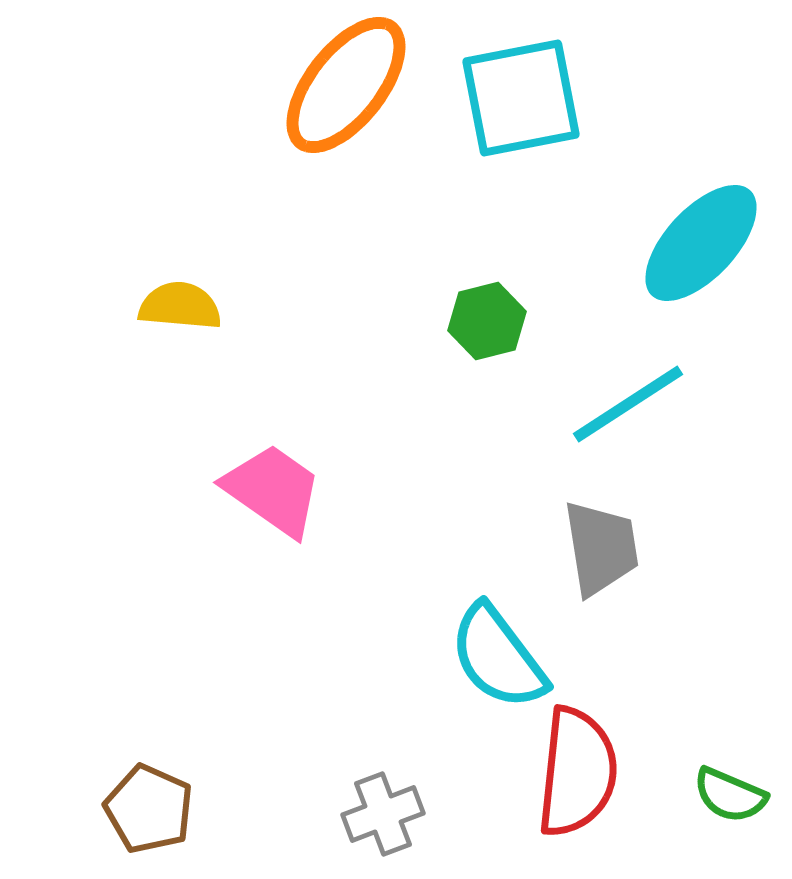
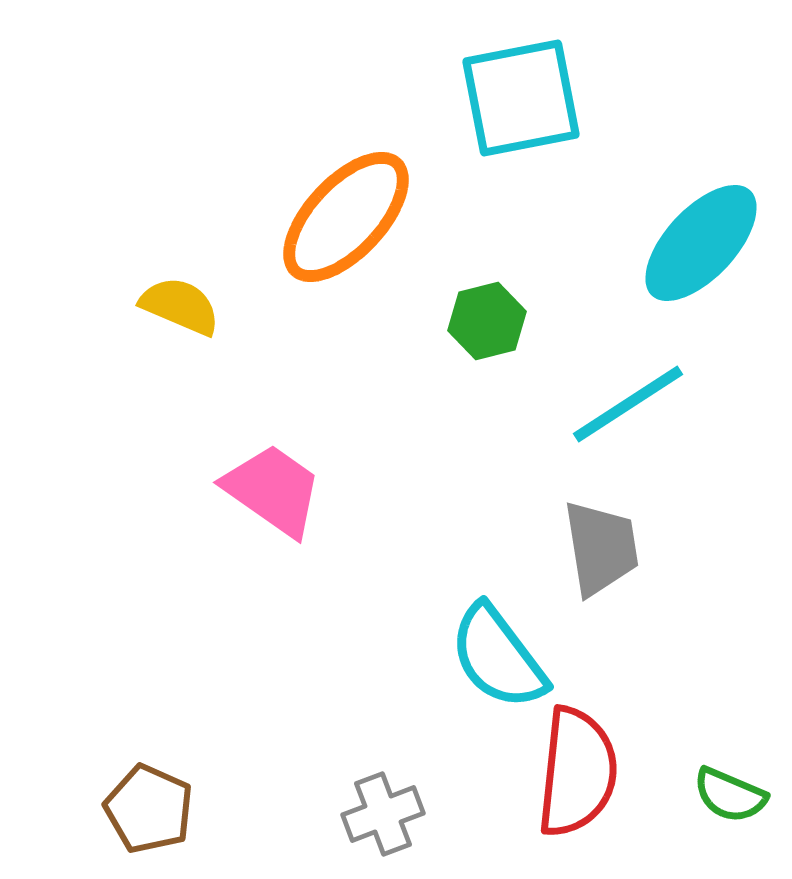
orange ellipse: moved 132 px down; rotated 5 degrees clockwise
yellow semicircle: rotated 18 degrees clockwise
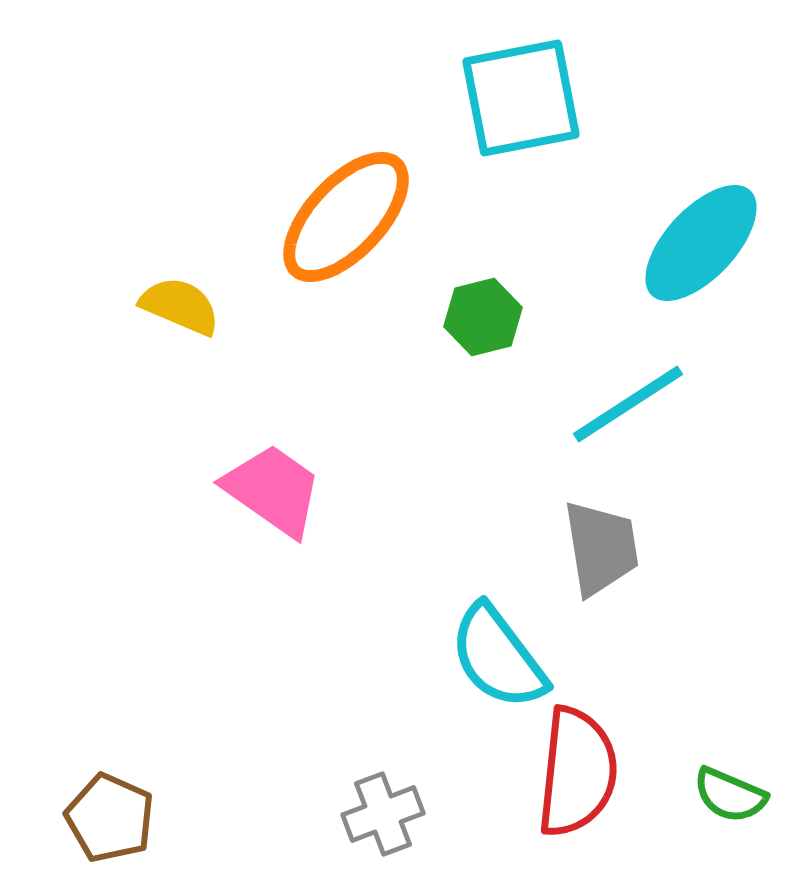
green hexagon: moved 4 px left, 4 px up
brown pentagon: moved 39 px left, 9 px down
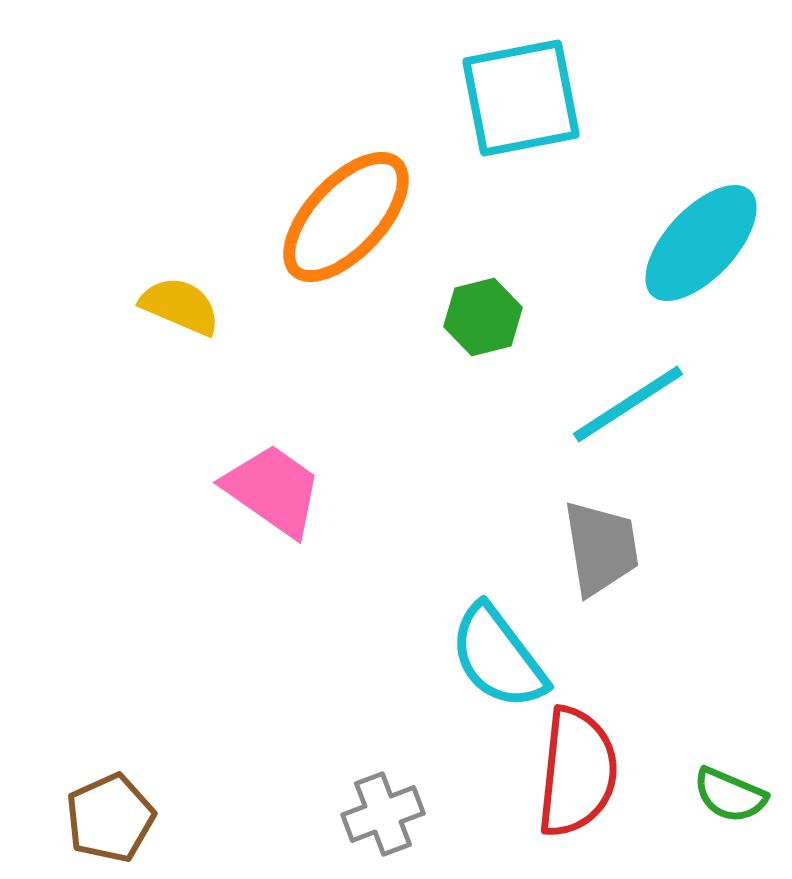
brown pentagon: rotated 24 degrees clockwise
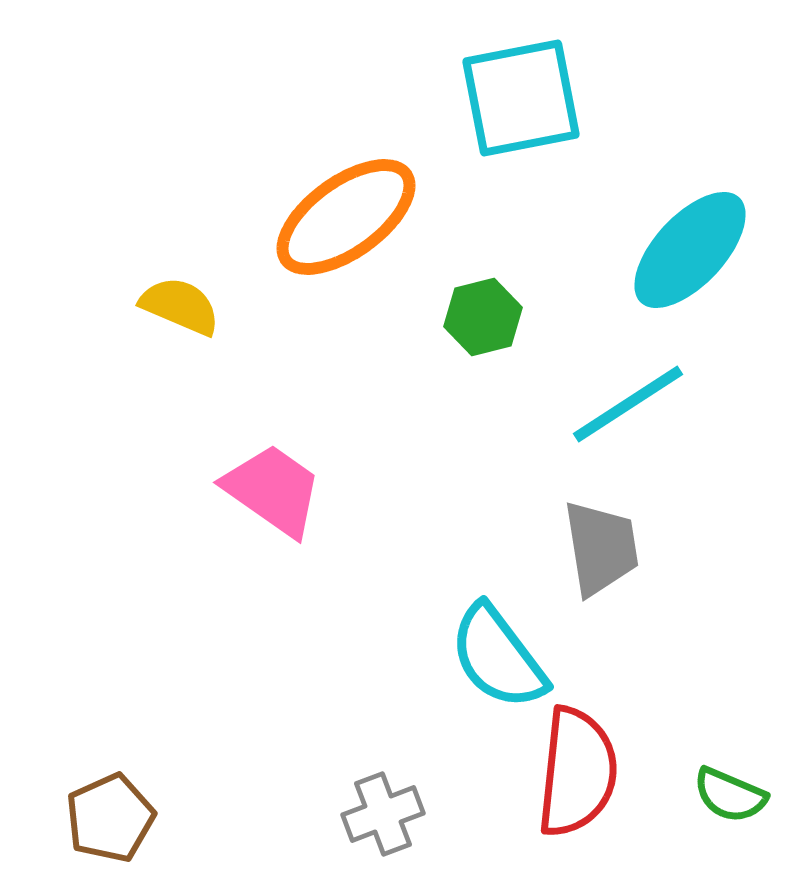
orange ellipse: rotated 11 degrees clockwise
cyan ellipse: moved 11 px left, 7 px down
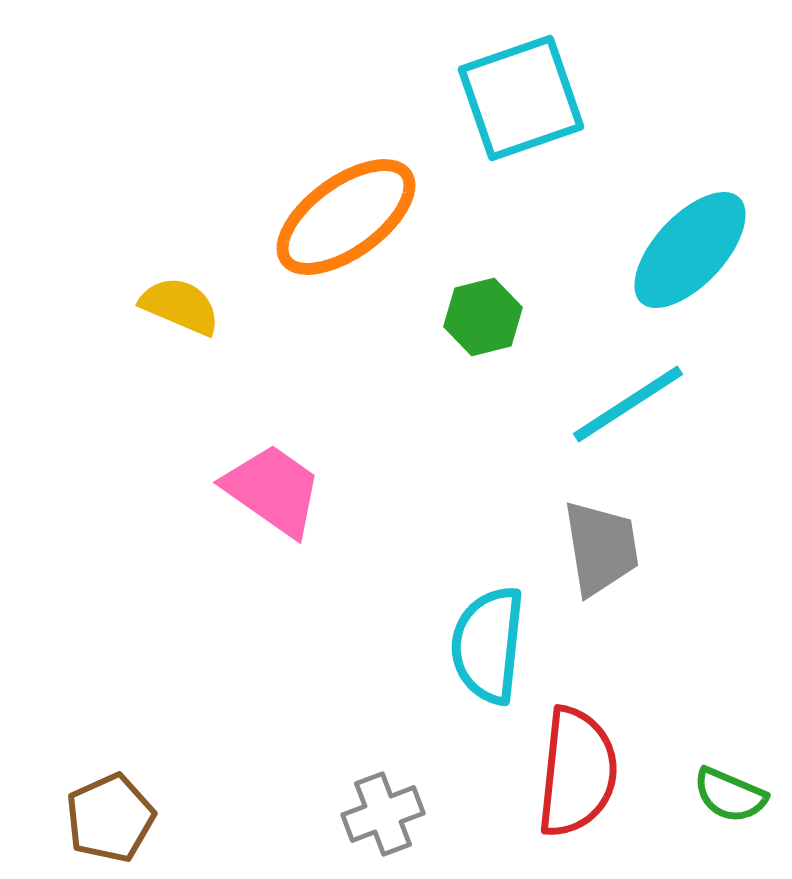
cyan square: rotated 8 degrees counterclockwise
cyan semicircle: moved 10 px left, 12 px up; rotated 43 degrees clockwise
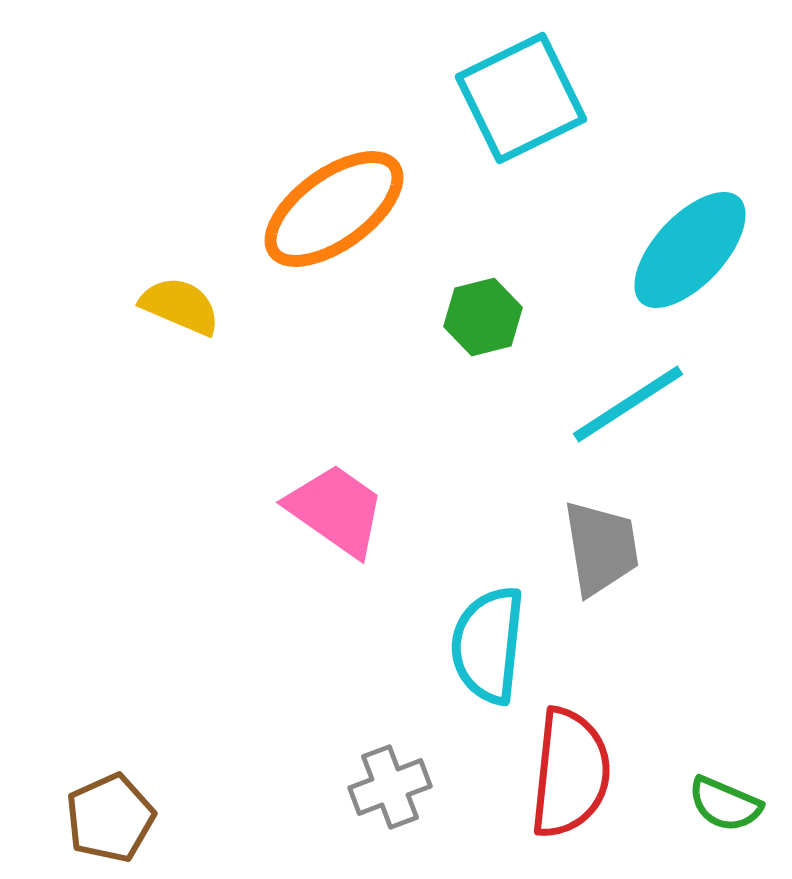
cyan square: rotated 7 degrees counterclockwise
orange ellipse: moved 12 px left, 8 px up
pink trapezoid: moved 63 px right, 20 px down
red semicircle: moved 7 px left, 1 px down
green semicircle: moved 5 px left, 9 px down
gray cross: moved 7 px right, 27 px up
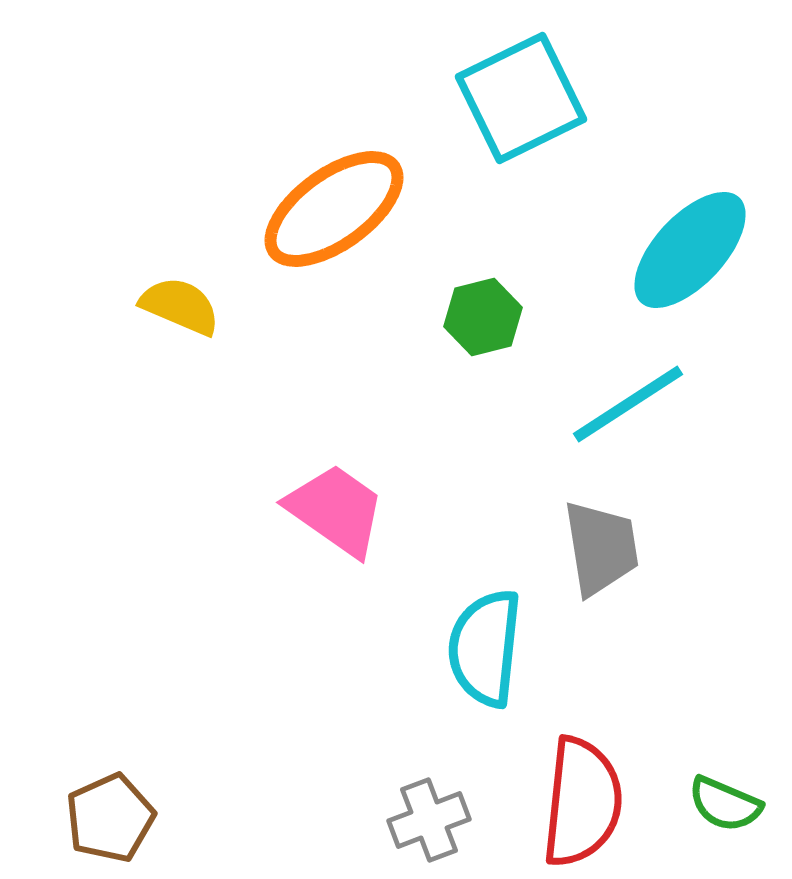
cyan semicircle: moved 3 px left, 3 px down
red semicircle: moved 12 px right, 29 px down
gray cross: moved 39 px right, 33 px down
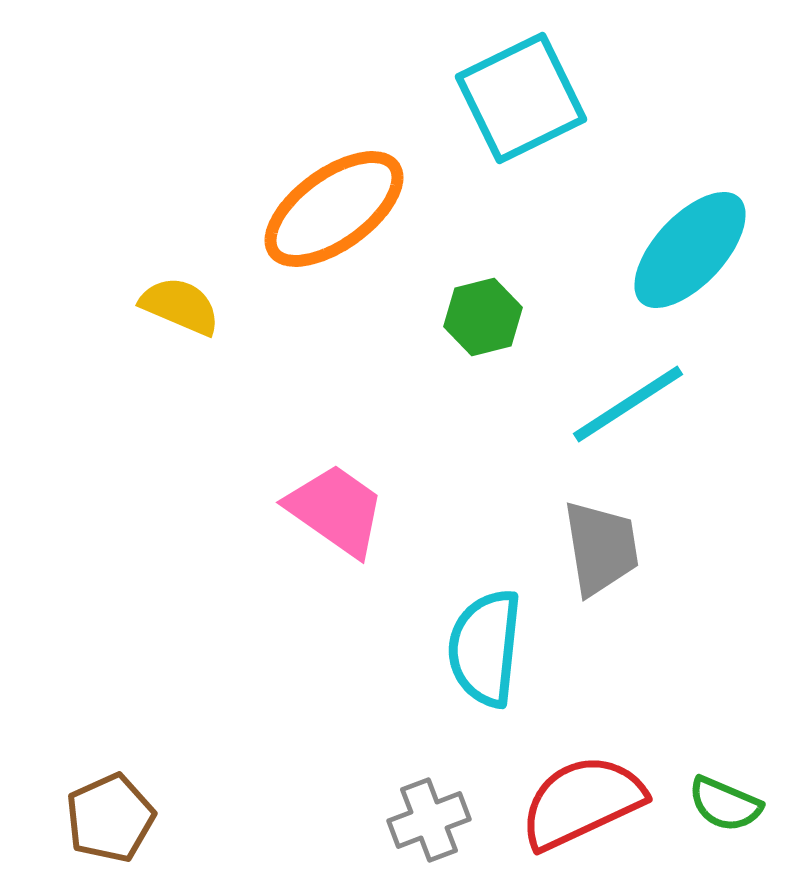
red semicircle: rotated 121 degrees counterclockwise
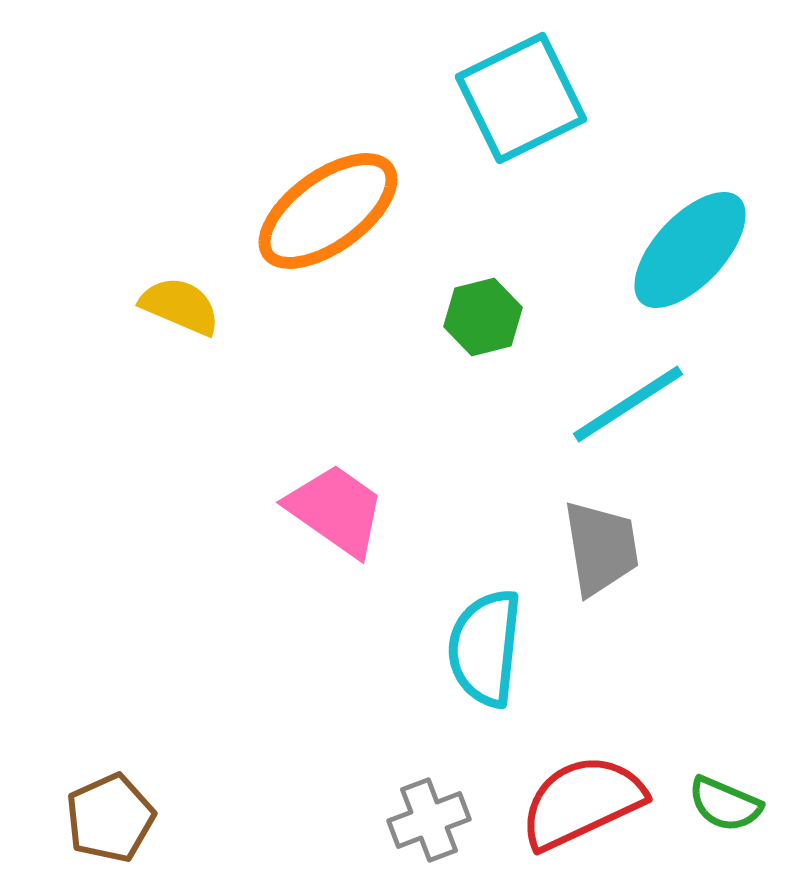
orange ellipse: moved 6 px left, 2 px down
